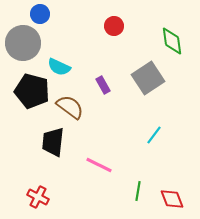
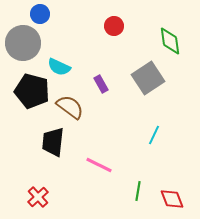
green diamond: moved 2 px left
purple rectangle: moved 2 px left, 1 px up
cyan line: rotated 12 degrees counterclockwise
red cross: rotated 20 degrees clockwise
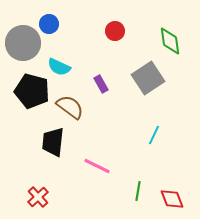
blue circle: moved 9 px right, 10 px down
red circle: moved 1 px right, 5 px down
pink line: moved 2 px left, 1 px down
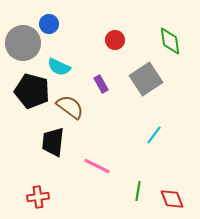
red circle: moved 9 px down
gray square: moved 2 px left, 1 px down
cyan line: rotated 12 degrees clockwise
red cross: rotated 35 degrees clockwise
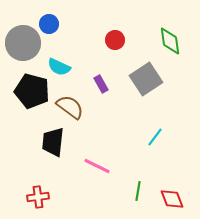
cyan line: moved 1 px right, 2 px down
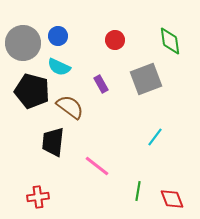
blue circle: moved 9 px right, 12 px down
gray square: rotated 12 degrees clockwise
pink line: rotated 12 degrees clockwise
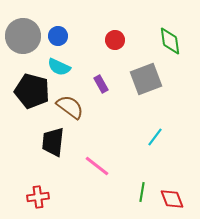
gray circle: moved 7 px up
green line: moved 4 px right, 1 px down
